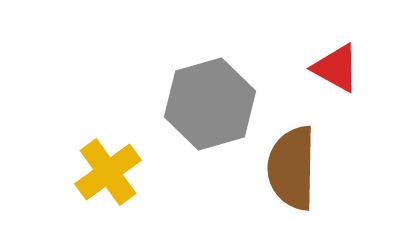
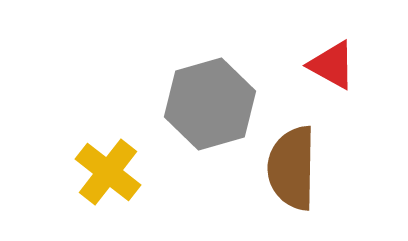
red triangle: moved 4 px left, 3 px up
yellow cross: rotated 16 degrees counterclockwise
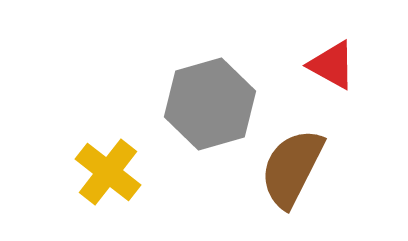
brown semicircle: rotated 26 degrees clockwise
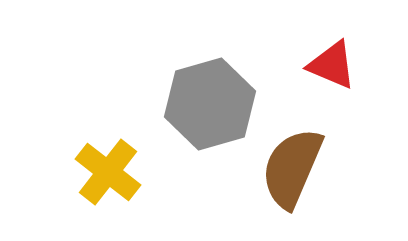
red triangle: rotated 6 degrees counterclockwise
brown semicircle: rotated 4 degrees counterclockwise
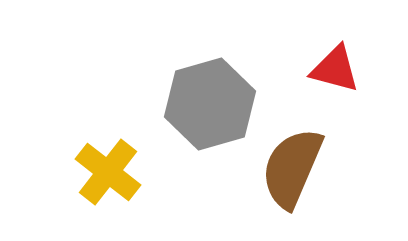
red triangle: moved 3 px right, 4 px down; rotated 8 degrees counterclockwise
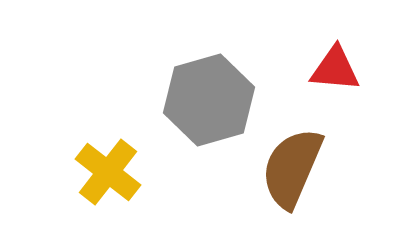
red triangle: rotated 10 degrees counterclockwise
gray hexagon: moved 1 px left, 4 px up
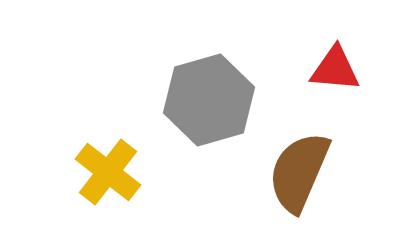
brown semicircle: moved 7 px right, 4 px down
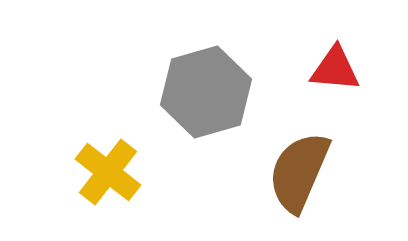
gray hexagon: moved 3 px left, 8 px up
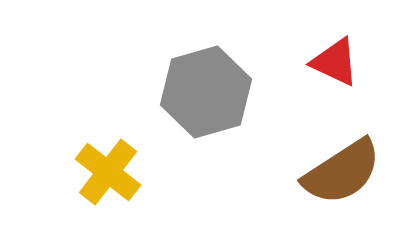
red triangle: moved 7 px up; rotated 20 degrees clockwise
brown semicircle: moved 43 px right; rotated 146 degrees counterclockwise
